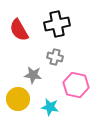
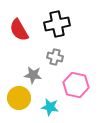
yellow circle: moved 1 px right, 1 px up
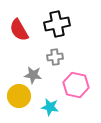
gray cross: rotated 21 degrees counterclockwise
yellow circle: moved 2 px up
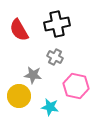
gray cross: rotated 35 degrees clockwise
pink hexagon: moved 1 px down
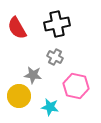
red semicircle: moved 2 px left, 2 px up
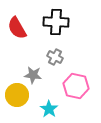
black cross: moved 1 px left, 2 px up; rotated 15 degrees clockwise
yellow circle: moved 2 px left, 1 px up
cyan star: moved 1 px left, 2 px down; rotated 24 degrees clockwise
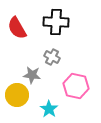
gray cross: moved 3 px left
gray star: moved 1 px left
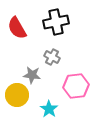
black cross: rotated 15 degrees counterclockwise
pink hexagon: rotated 20 degrees counterclockwise
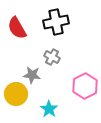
pink hexagon: moved 9 px right; rotated 20 degrees counterclockwise
yellow circle: moved 1 px left, 1 px up
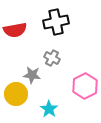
red semicircle: moved 2 px left, 2 px down; rotated 70 degrees counterclockwise
gray cross: moved 1 px down
